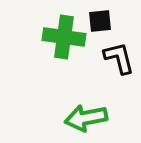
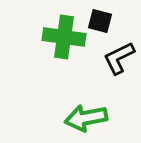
black square: rotated 20 degrees clockwise
black L-shape: rotated 102 degrees counterclockwise
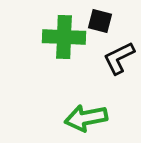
green cross: rotated 6 degrees counterclockwise
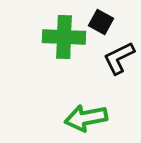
black square: moved 1 px right, 1 px down; rotated 15 degrees clockwise
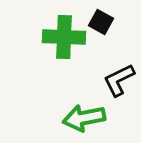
black L-shape: moved 22 px down
green arrow: moved 2 px left
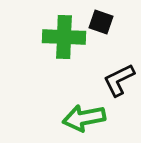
black square: rotated 10 degrees counterclockwise
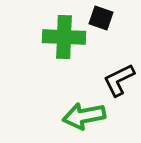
black square: moved 4 px up
green arrow: moved 2 px up
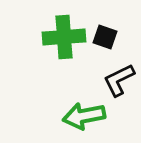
black square: moved 4 px right, 19 px down
green cross: rotated 6 degrees counterclockwise
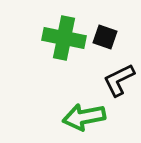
green cross: moved 1 px down; rotated 15 degrees clockwise
green arrow: moved 1 px down
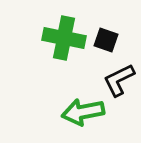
black square: moved 1 px right, 3 px down
green arrow: moved 1 px left, 5 px up
